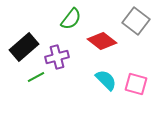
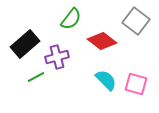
black rectangle: moved 1 px right, 3 px up
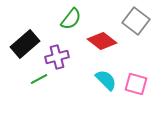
green line: moved 3 px right, 2 px down
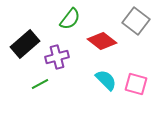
green semicircle: moved 1 px left
green line: moved 1 px right, 5 px down
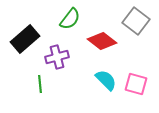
black rectangle: moved 5 px up
green line: rotated 66 degrees counterclockwise
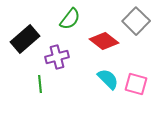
gray square: rotated 8 degrees clockwise
red diamond: moved 2 px right
cyan semicircle: moved 2 px right, 1 px up
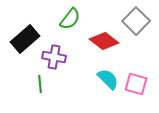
purple cross: moved 3 px left; rotated 25 degrees clockwise
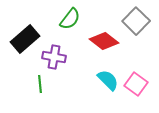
cyan semicircle: moved 1 px down
pink square: rotated 20 degrees clockwise
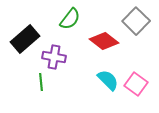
green line: moved 1 px right, 2 px up
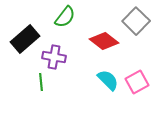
green semicircle: moved 5 px left, 2 px up
pink square: moved 1 px right, 2 px up; rotated 25 degrees clockwise
